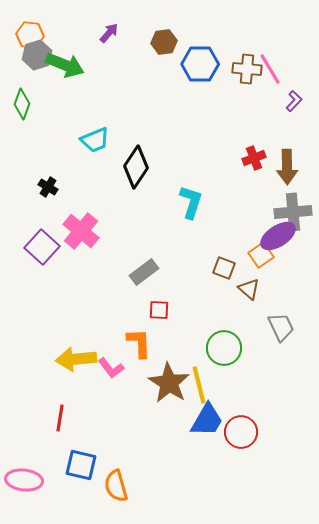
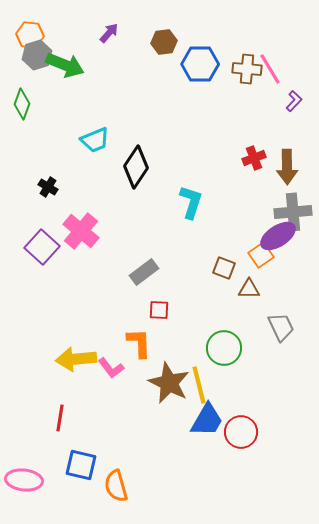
brown triangle: rotated 40 degrees counterclockwise
brown star: rotated 6 degrees counterclockwise
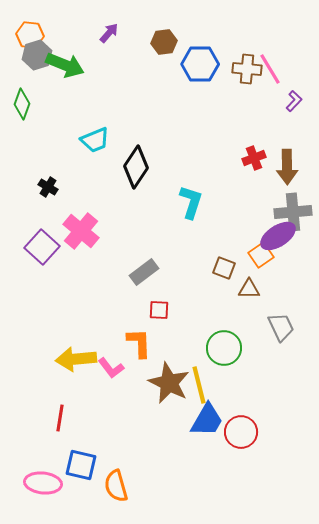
pink ellipse: moved 19 px right, 3 px down
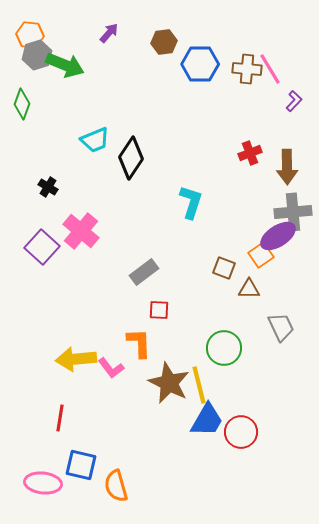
red cross: moved 4 px left, 5 px up
black diamond: moved 5 px left, 9 px up
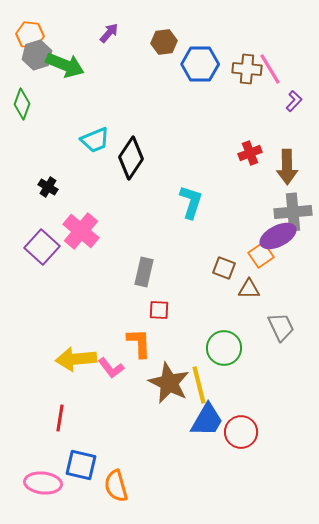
purple ellipse: rotated 6 degrees clockwise
gray rectangle: rotated 40 degrees counterclockwise
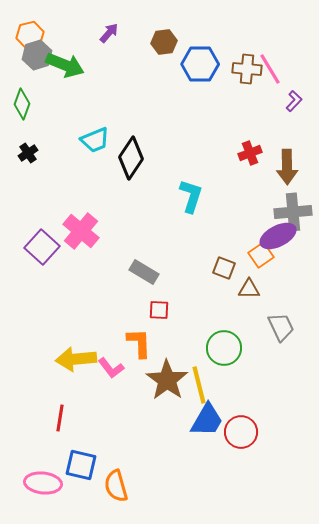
orange hexagon: rotated 20 degrees counterclockwise
black cross: moved 20 px left, 34 px up; rotated 24 degrees clockwise
cyan L-shape: moved 6 px up
gray rectangle: rotated 72 degrees counterclockwise
brown star: moved 2 px left, 3 px up; rotated 9 degrees clockwise
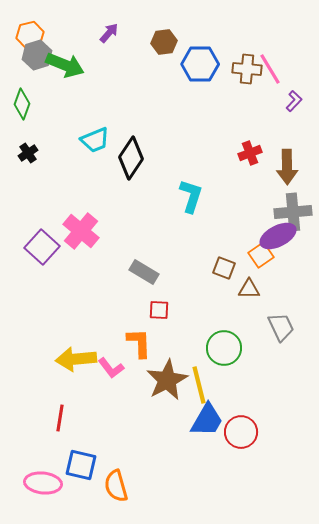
brown star: rotated 9 degrees clockwise
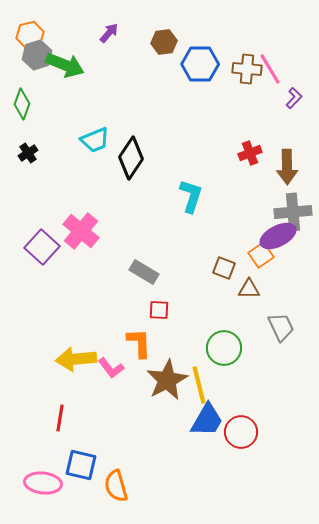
purple L-shape: moved 3 px up
